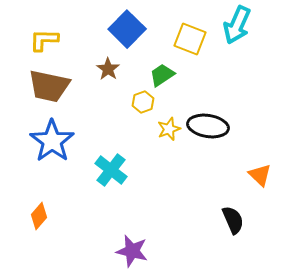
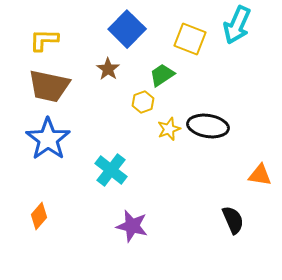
blue star: moved 4 px left, 2 px up
orange triangle: rotated 35 degrees counterclockwise
purple star: moved 25 px up
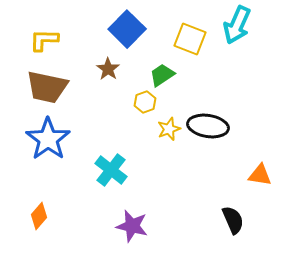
brown trapezoid: moved 2 px left, 1 px down
yellow hexagon: moved 2 px right
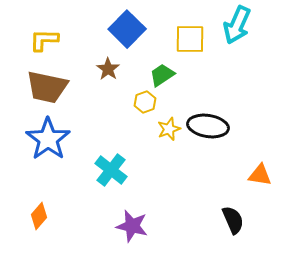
yellow square: rotated 20 degrees counterclockwise
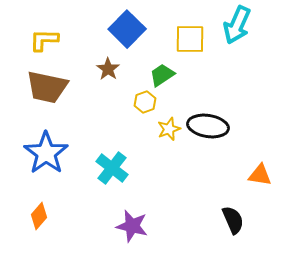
blue star: moved 2 px left, 14 px down
cyan cross: moved 1 px right, 2 px up
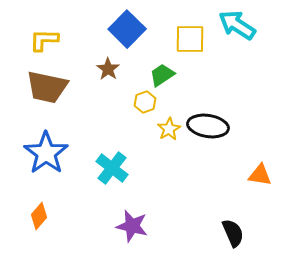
cyan arrow: rotated 99 degrees clockwise
yellow star: rotated 10 degrees counterclockwise
black semicircle: moved 13 px down
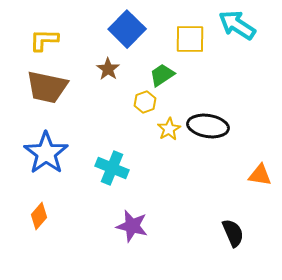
cyan cross: rotated 16 degrees counterclockwise
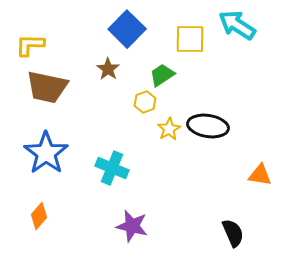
yellow L-shape: moved 14 px left, 5 px down
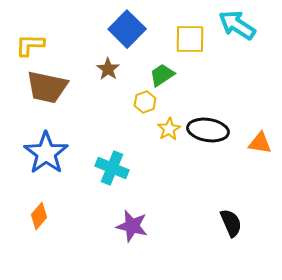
black ellipse: moved 4 px down
orange triangle: moved 32 px up
black semicircle: moved 2 px left, 10 px up
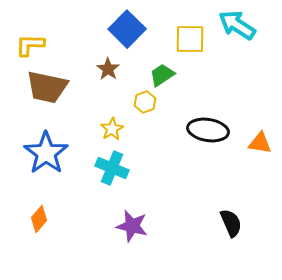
yellow star: moved 57 px left
orange diamond: moved 3 px down
